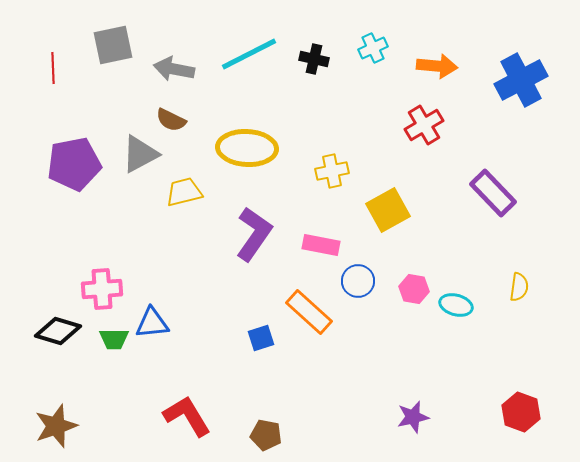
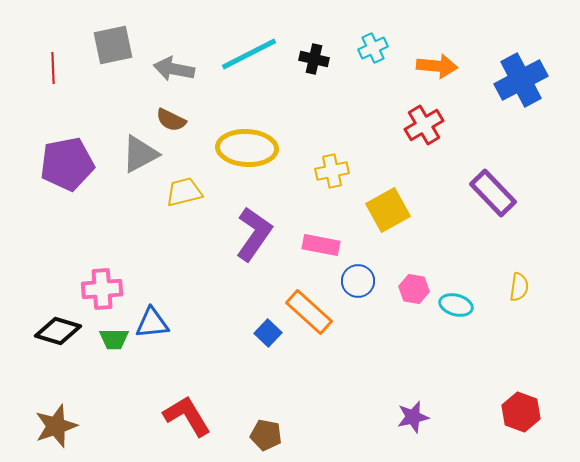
purple pentagon: moved 7 px left
blue square: moved 7 px right, 5 px up; rotated 28 degrees counterclockwise
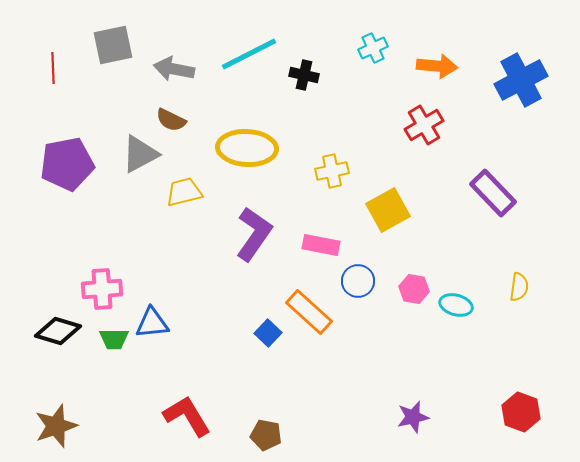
black cross: moved 10 px left, 16 px down
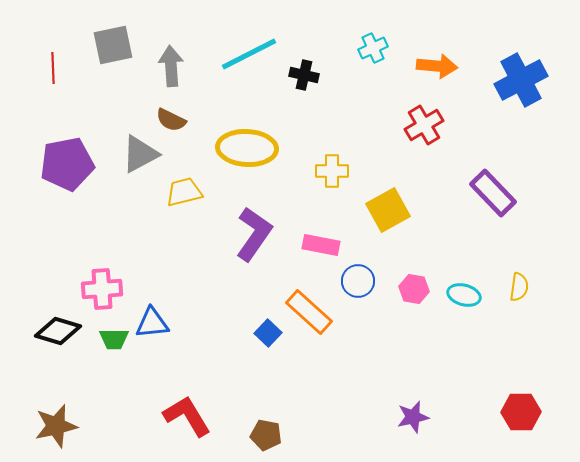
gray arrow: moved 3 px left, 3 px up; rotated 75 degrees clockwise
yellow cross: rotated 12 degrees clockwise
cyan ellipse: moved 8 px right, 10 px up
red hexagon: rotated 21 degrees counterclockwise
brown star: rotated 6 degrees clockwise
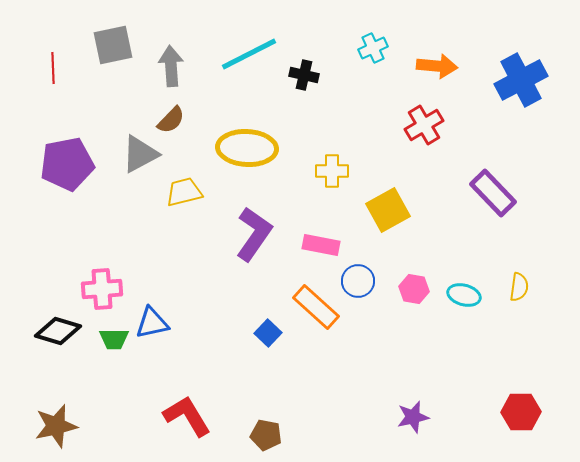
brown semicircle: rotated 72 degrees counterclockwise
orange rectangle: moved 7 px right, 5 px up
blue triangle: rotated 6 degrees counterclockwise
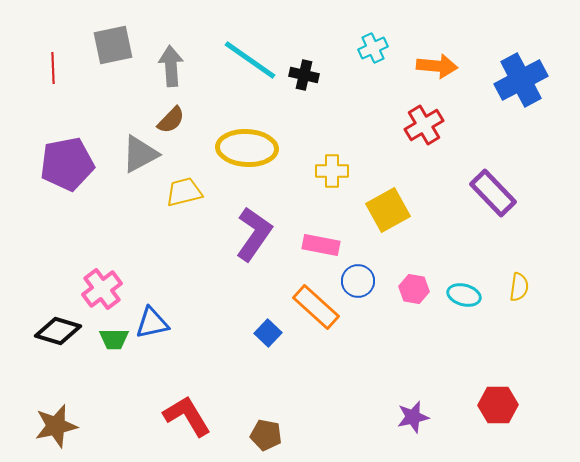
cyan line: moved 1 px right, 6 px down; rotated 62 degrees clockwise
pink cross: rotated 33 degrees counterclockwise
red hexagon: moved 23 px left, 7 px up
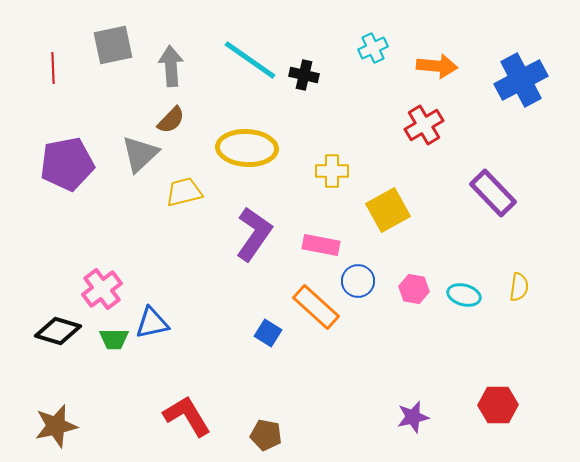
gray triangle: rotated 15 degrees counterclockwise
blue square: rotated 12 degrees counterclockwise
